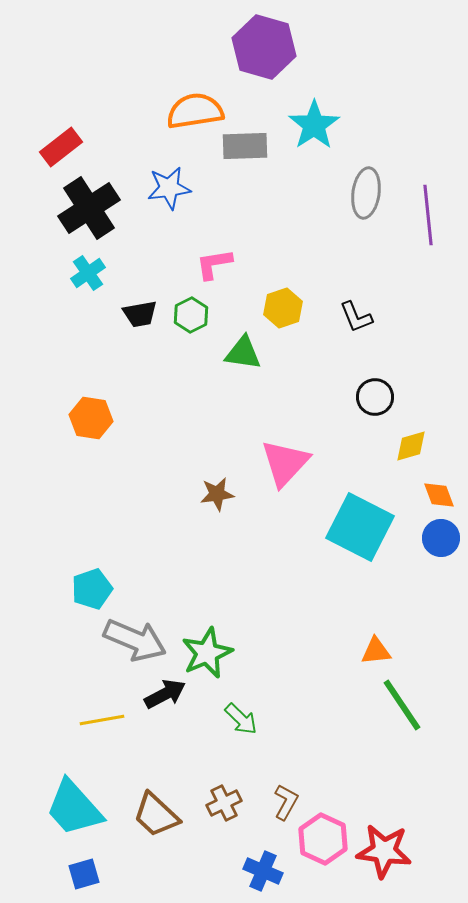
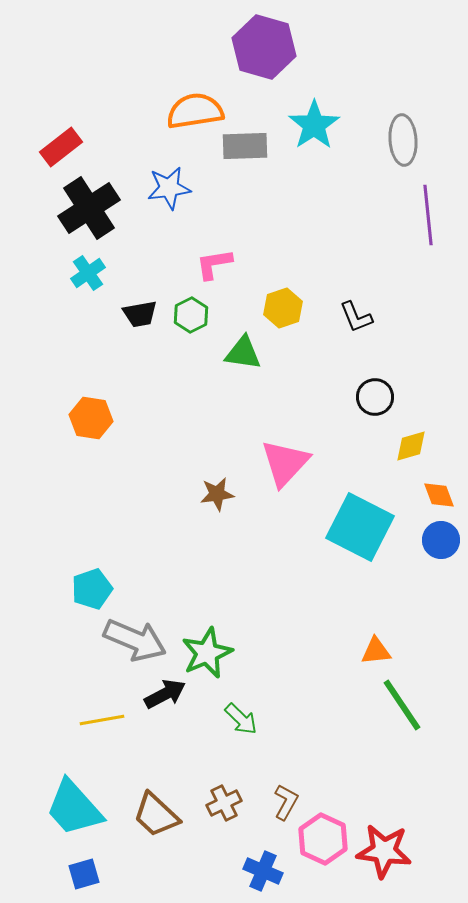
gray ellipse: moved 37 px right, 53 px up; rotated 12 degrees counterclockwise
blue circle: moved 2 px down
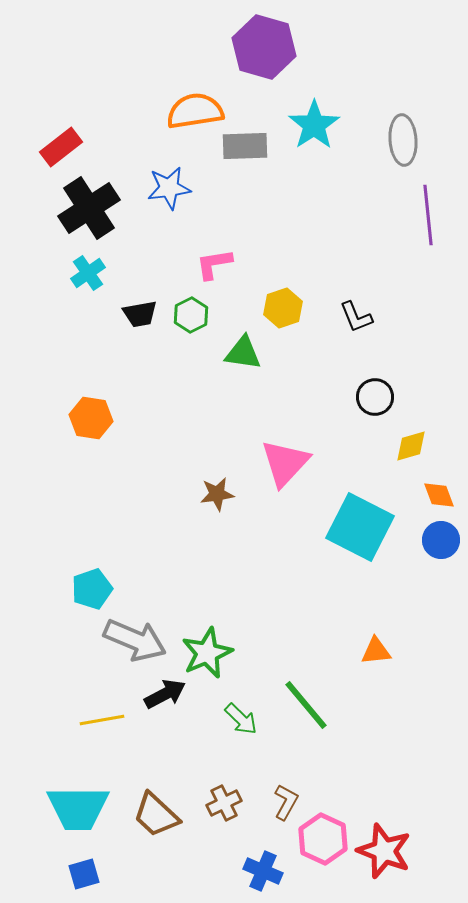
green line: moved 96 px left; rotated 6 degrees counterclockwise
cyan trapezoid: moved 4 px right; rotated 48 degrees counterclockwise
red star: rotated 14 degrees clockwise
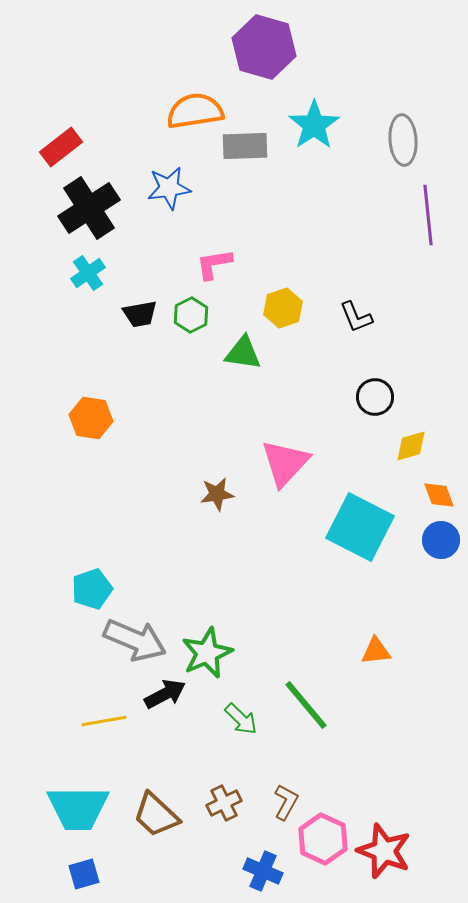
yellow line: moved 2 px right, 1 px down
